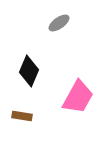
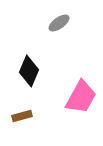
pink trapezoid: moved 3 px right
brown rectangle: rotated 24 degrees counterclockwise
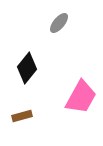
gray ellipse: rotated 15 degrees counterclockwise
black diamond: moved 2 px left, 3 px up; rotated 16 degrees clockwise
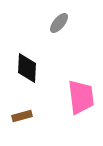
black diamond: rotated 36 degrees counterclockwise
pink trapezoid: rotated 36 degrees counterclockwise
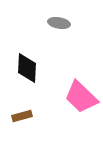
gray ellipse: rotated 60 degrees clockwise
pink trapezoid: rotated 141 degrees clockwise
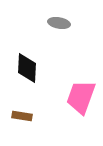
pink trapezoid: rotated 66 degrees clockwise
brown rectangle: rotated 24 degrees clockwise
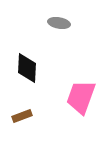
brown rectangle: rotated 30 degrees counterclockwise
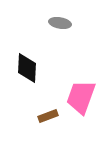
gray ellipse: moved 1 px right
brown rectangle: moved 26 px right
